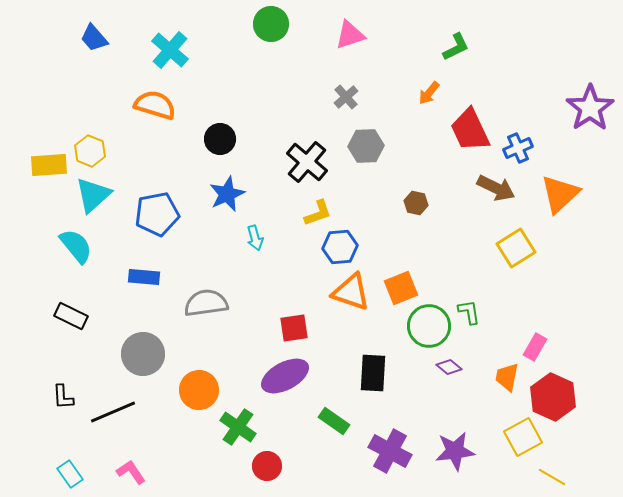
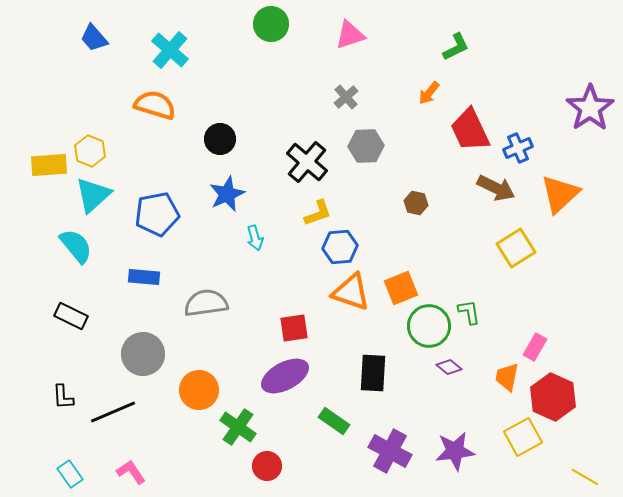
yellow line at (552, 477): moved 33 px right
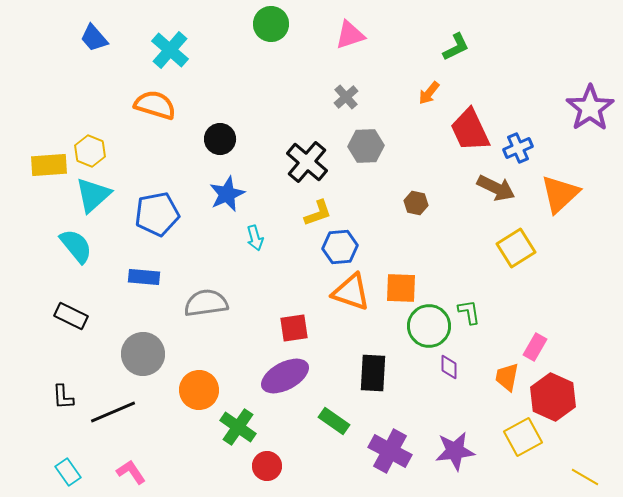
orange square at (401, 288): rotated 24 degrees clockwise
purple diamond at (449, 367): rotated 50 degrees clockwise
cyan rectangle at (70, 474): moved 2 px left, 2 px up
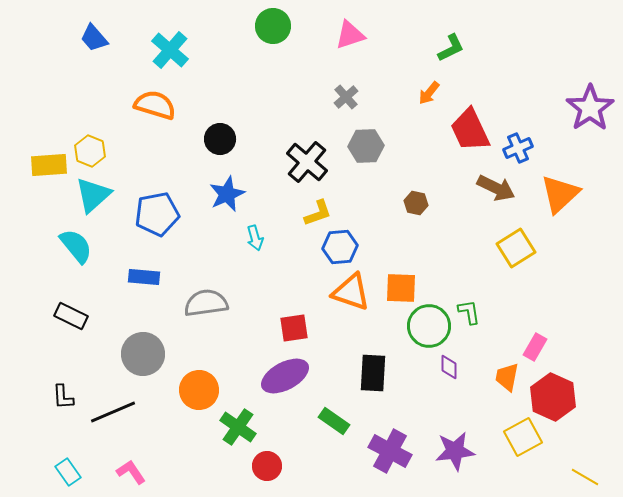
green circle at (271, 24): moved 2 px right, 2 px down
green L-shape at (456, 47): moved 5 px left, 1 px down
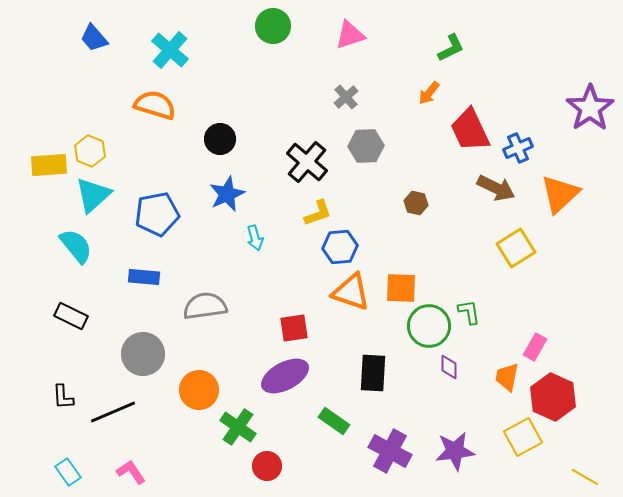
gray semicircle at (206, 303): moved 1 px left, 3 px down
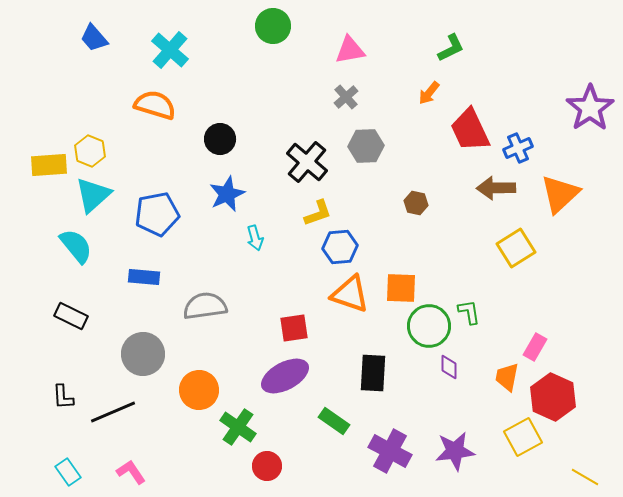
pink triangle at (350, 35): moved 15 px down; rotated 8 degrees clockwise
brown arrow at (496, 188): rotated 153 degrees clockwise
orange triangle at (351, 292): moved 1 px left, 2 px down
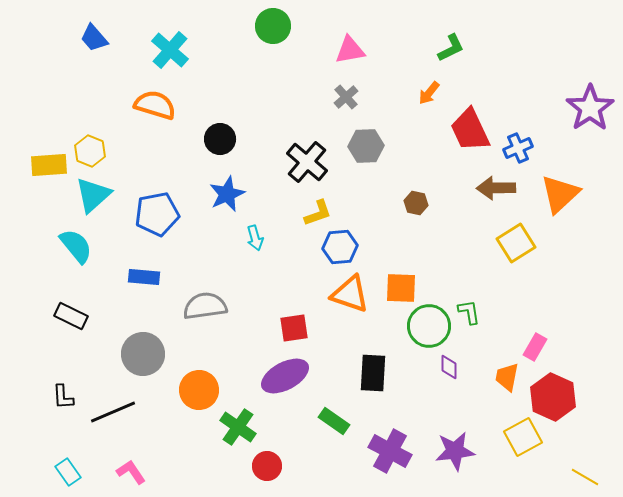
yellow square at (516, 248): moved 5 px up
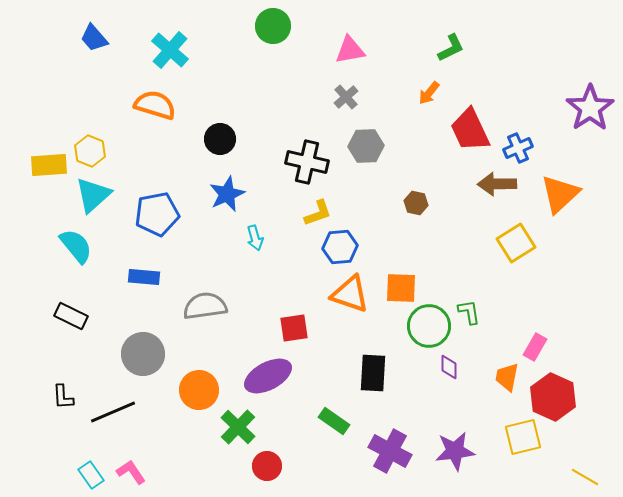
black cross at (307, 162): rotated 27 degrees counterclockwise
brown arrow at (496, 188): moved 1 px right, 4 px up
purple ellipse at (285, 376): moved 17 px left
green cross at (238, 427): rotated 9 degrees clockwise
yellow square at (523, 437): rotated 15 degrees clockwise
cyan rectangle at (68, 472): moved 23 px right, 3 px down
